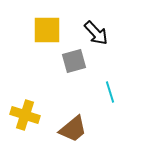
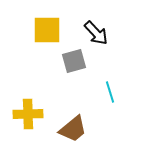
yellow cross: moved 3 px right, 1 px up; rotated 20 degrees counterclockwise
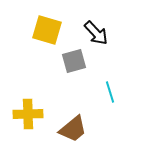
yellow square: rotated 16 degrees clockwise
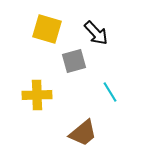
yellow square: moved 1 px up
cyan line: rotated 15 degrees counterclockwise
yellow cross: moved 9 px right, 19 px up
brown trapezoid: moved 10 px right, 4 px down
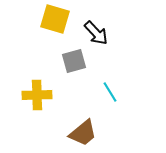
yellow square: moved 8 px right, 10 px up
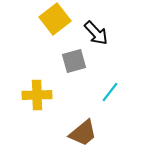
yellow square: rotated 36 degrees clockwise
cyan line: rotated 70 degrees clockwise
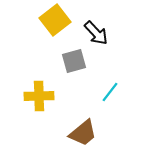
yellow square: moved 1 px down
yellow cross: moved 2 px right, 1 px down
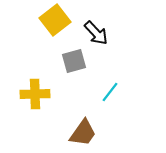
yellow cross: moved 4 px left, 2 px up
brown trapezoid: rotated 16 degrees counterclockwise
